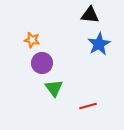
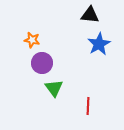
red line: rotated 72 degrees counterclockwise
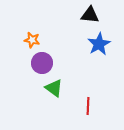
green triangle: rotated 18 degrees counterclockwise
